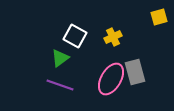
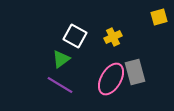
green triangle: moved 1 px right, 1 px down
purple line: rotated 12 degrees clockwise
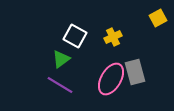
yellow square: moved 1 px left, 1 px down; rotated 12 degrees counterclockwise
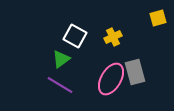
yellow square: rotated 12 degrees clockwise
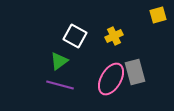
yellow square: moved 3 px up
yellow cross: moved 1 px right, 1 px up
green triangle: moved 2 px left, 2 px down
purple line: rotated 16 degrees counterclockwise
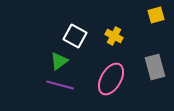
yellow square: moved 2 px left
yellow cross: rotated 36 degrees counterclockwise
gray rectangle: moved 20 px right, 5 px up
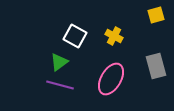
green triangle: moved 1 px down
gray rectangle: moved 1 px right, 1 px up
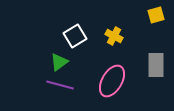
white square: rotated 30 degrees clockwise
gray rectangle: moved 1 px up; rotated 15 degrees clockwise
pink ellipse: moved 1 px right, 2 px down
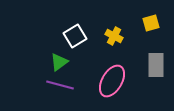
yellow square: moved 5 px left, 8 px down
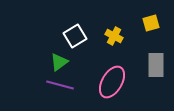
pink ellipse: moved 1 px down
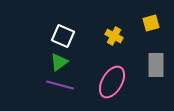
white square: moved 12 px left; rotated 35 degrees counterclockwise
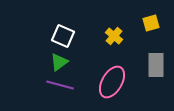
yellow cross: rotated 12 degrees clockwise
